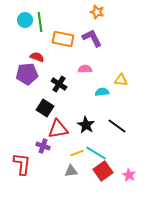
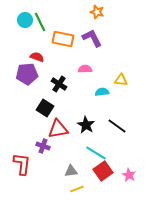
green line: rotated 18 degrees counterclockwise
yellow line: moved 36 px down
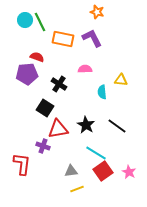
cyan semicircle: rotated 88 degrees counterclockwise
pink star: moved 3 px up
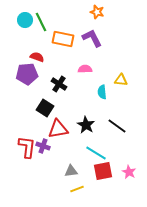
green line: moved 1 px right
red L-shape: moved 5 px right, 17 px up
red square: rotated 24 degrees clockwise
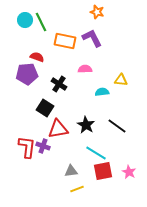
orange rectangle: moved 2 px right, 2 px down
cyan semicircle: rotated 88 degrees clockwise
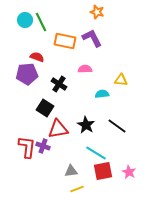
cyan semicircle: moved 2 px down
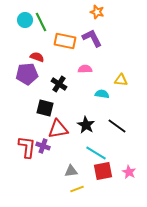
cyan semicircle: rotated 16 degrees clockwise
black square: rotated 18 degrees counterclockwise
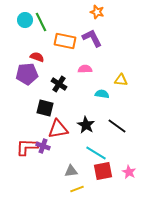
red L-shape: rotated 95 degrees counterclockwise
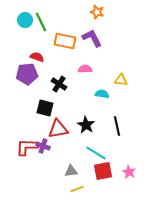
black line: rotated 42 degrees clockwise
